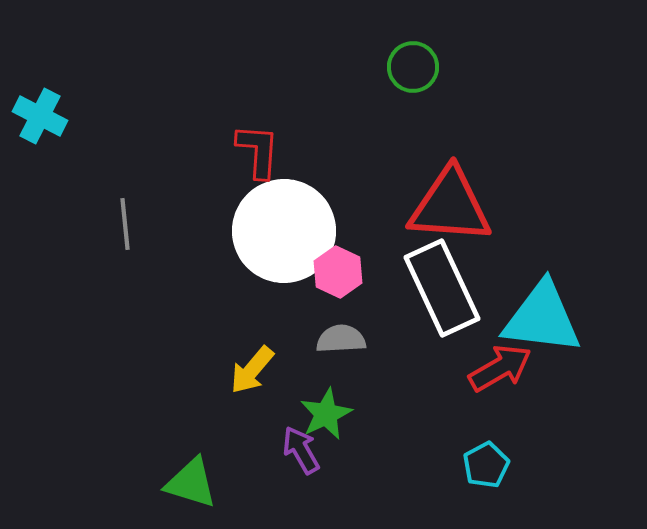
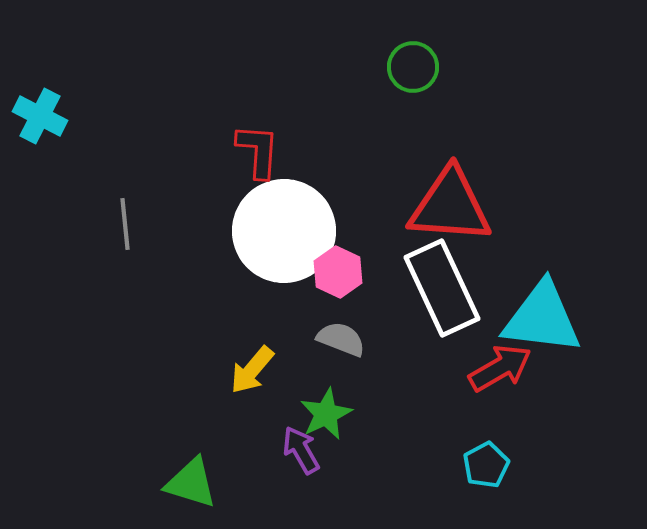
gray semicircle: rotated 24 degrees clockwise
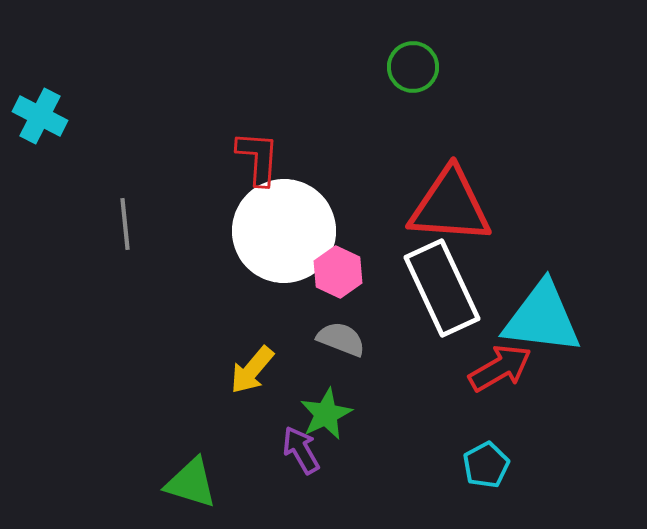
red L-shape: moved 7 px down
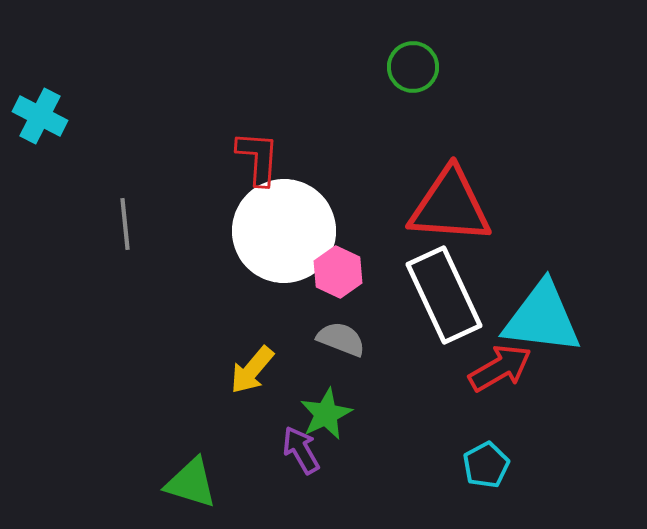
white rectangle: moved 2 px right, 7 px down
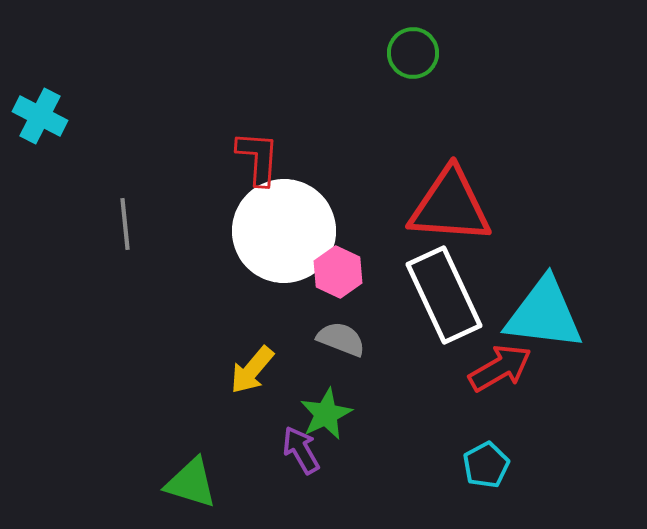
green circle: moved 14 px up
cyan triangle: moved 2 px right, 4 px up
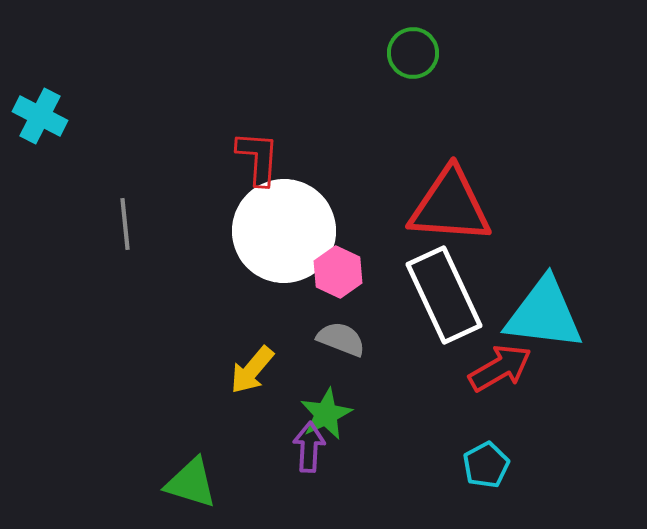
purple arrow: moved 8 px right, 3 px up; rotated 33 degrees clockwise
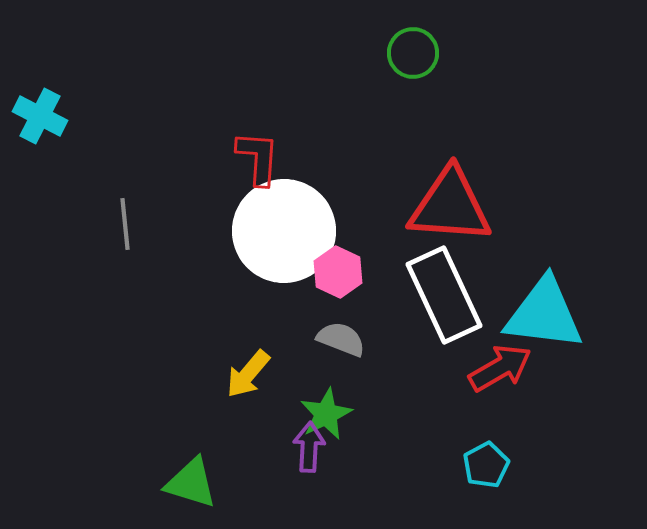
yellow arrow: moved 4 px left, 4 px down
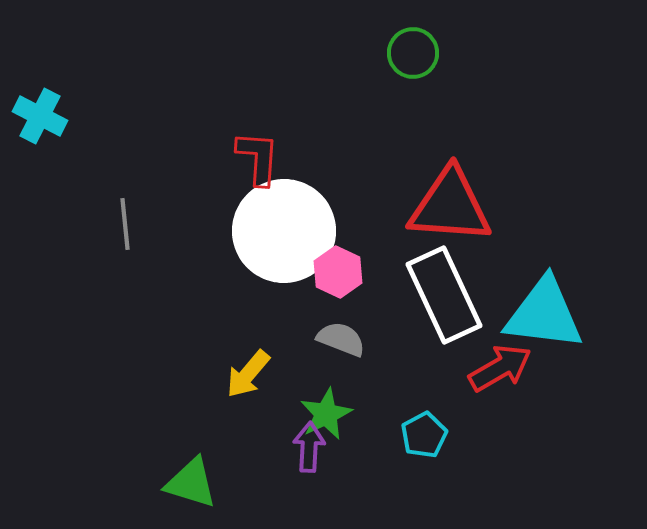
cyan pentagon: moved 62 px left, 30 px up
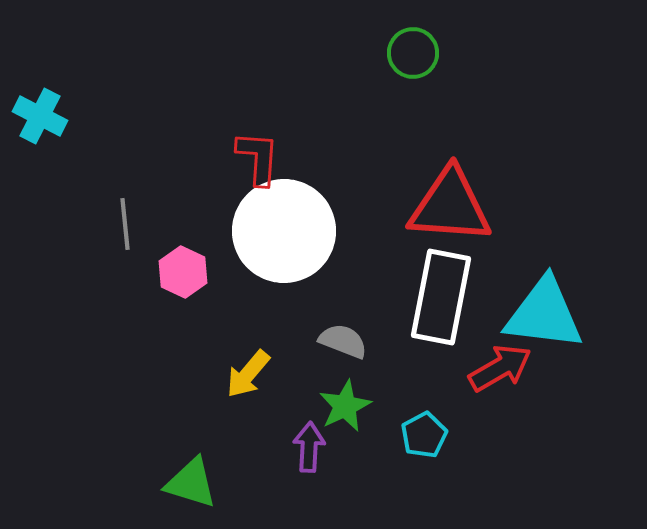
pink hexagon: moved 155 px left
white rectangle: moved 3 px left, 2 px down; rotated 36 degrees clockwise
gray semicircle: moved 2 px right, 2 px down
green star: moved 19 px right, 8 px up
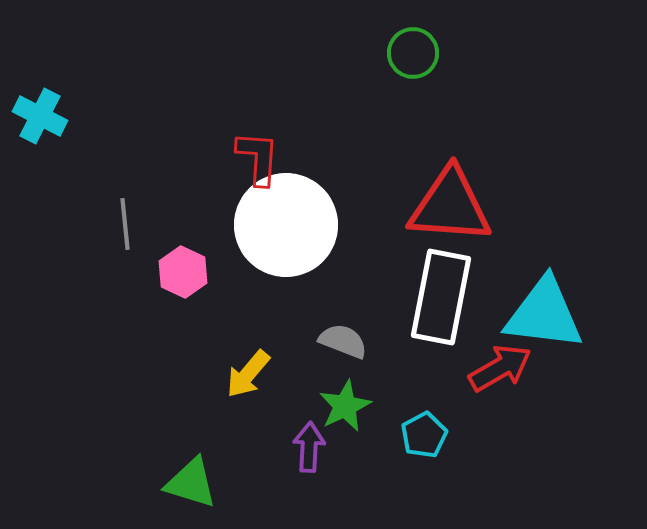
white circle: moved 2 px right, 6 px up
